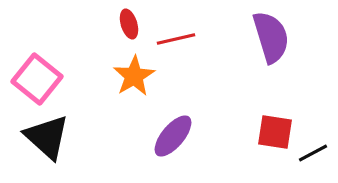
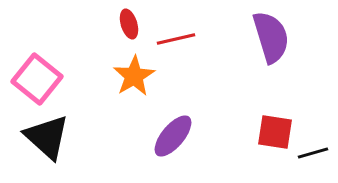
black line: rotated 12 degrees clockwise
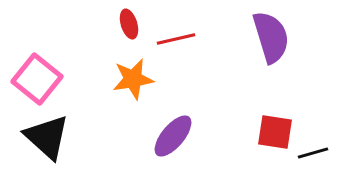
orange star: moved 1 px left, 3 px down; rotated 21 degrees clockwise
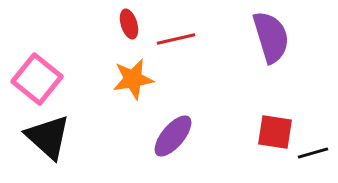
black triangle: moved 1 px right
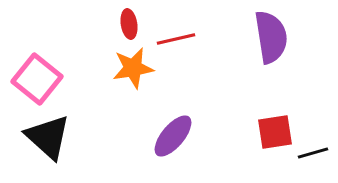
red ellipse: rotated 8 degrees clockwise
purple semicircle: rotated 8 degrees clockwise
orange star: moved 11 px up
red square: rotated 18 degrees counterclockwise
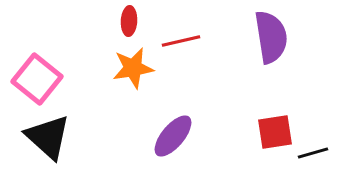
red ellipse: moved 3 px up; rotated 12 degrees clockwise
red line: moved 5 px right, 2 px down
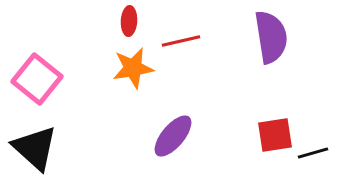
red square: moved 3 px down
black triangle: moved 13 px left, 11 px down
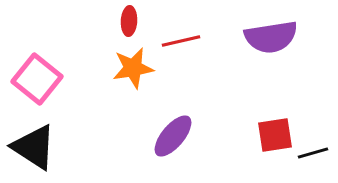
purple semicircle: rotated 90 degrees clockwise
black triangle: moved 1 px left, 1 px up; rotated 9 degrees counterclockwise
